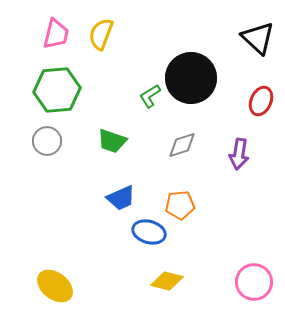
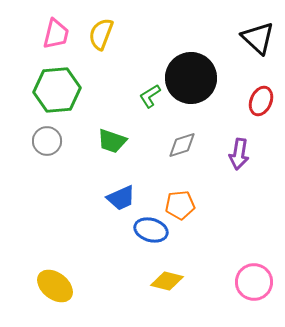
blue ellipse: moved 2 px right, 2 px up
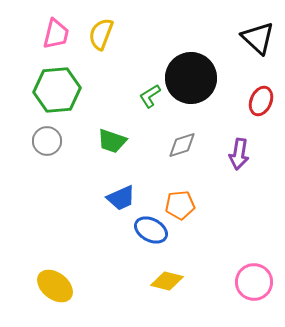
blue ellipse: rotated 12 degrees clockwise
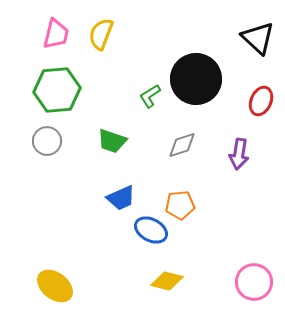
black circle: moved 5 px right, 1 px down
